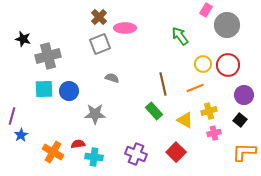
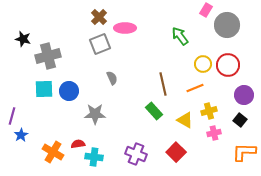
gray semicircle: rotated 48 degrees clockwise
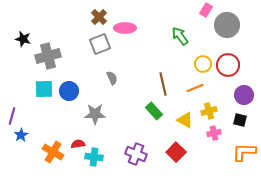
black square: rotated 24 degrees counterclockwise
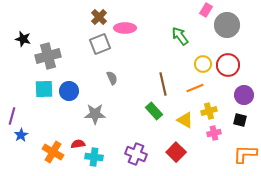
orange L-shape: moved 1 px right, 2 px down
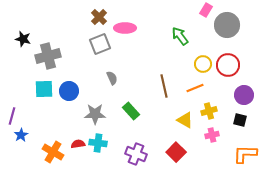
brown line: moved 1 px right, 2 px down
green rectangle: moved 23 px left
pink cross: moved 2 px left, 2 px down
cyan cross: moved 4 px right, 14 px up
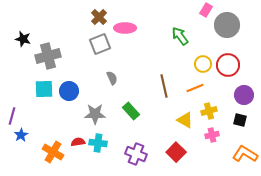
red semicircle: moved 2 px up
orange L-shape: rotated 30 degrees clockwise
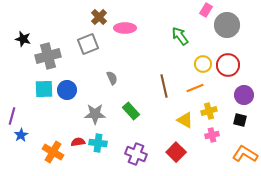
gray square: moved 12 px left
blue circle: moved 2 px left, 1 px up
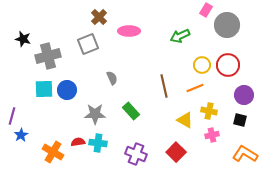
pink ellipse: moved 4 px right, 3 px down
green arrow: rotated 78 degrees counterclockwise
yellow circle: moved 1 px left, 1 px down
yellow cross: rotated 28 degrees clockwise
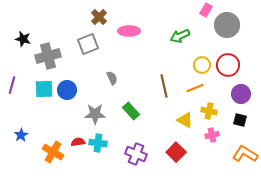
purple circle: moved 3 px left, 1 px up
purple line: moved 31 px up
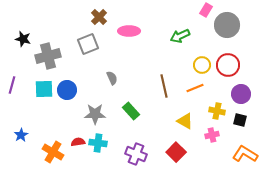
yellow cross: moved 8 px right
yellow triangle: moved 1 px down
